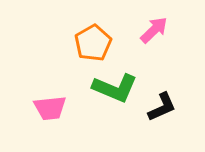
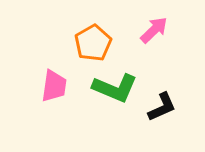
pink trapezoid: moved 4 px right, 22 px up; rotated 76 degrees counterclockwise
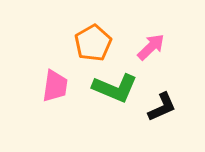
pink arrow: moved 3 px left, 17 px down
pink trapezoid: moved 1 px right
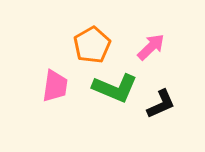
orange pentagon: moved 1 px left, 2 px down
black L-shape: moved 1 px left, 3 px up
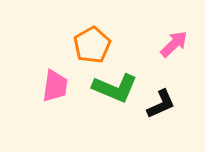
pink arrow: moved 23 px right, 3 px up
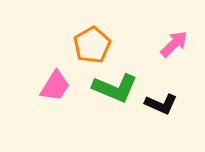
pink trapezoid: rotated 24 degrees clockwise
black L-shape: rotated 48 degrees clockwise
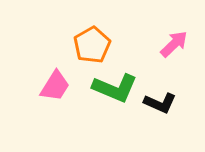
black L-shape: moved 1 px left, 1 px up
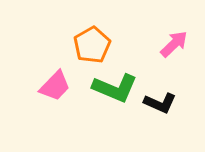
pink trapezoid: rotated 12 degrees clockwise
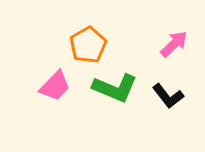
orange pentagon: moved 4 px left
black L-shape: moved 8 px right, 7 px up; rotated 28 degrees clockwise
